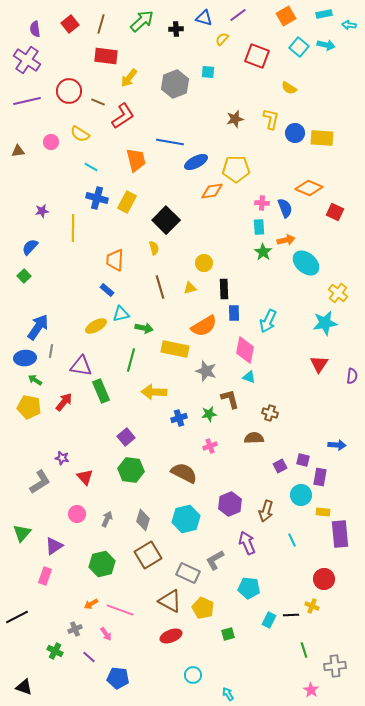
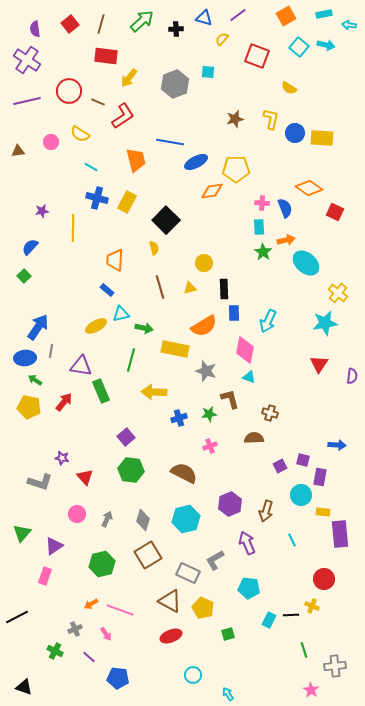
orange diamond at (309, 188): rotated 12 degrees clockwise
gray L-shape at (40, 482): rotated 50 degrees clockwise
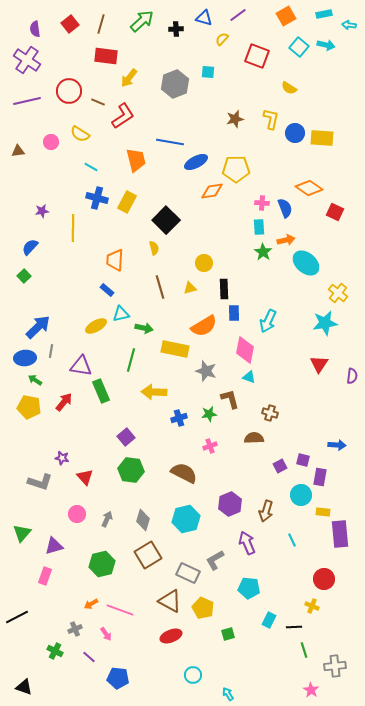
blue arrow at (38, 327): rotated 12 degrees clockwise
purple triangle at (54, 546): rotated 18 degrees clockwise
black line at (291, 615): moved 3 px right, 12 px down
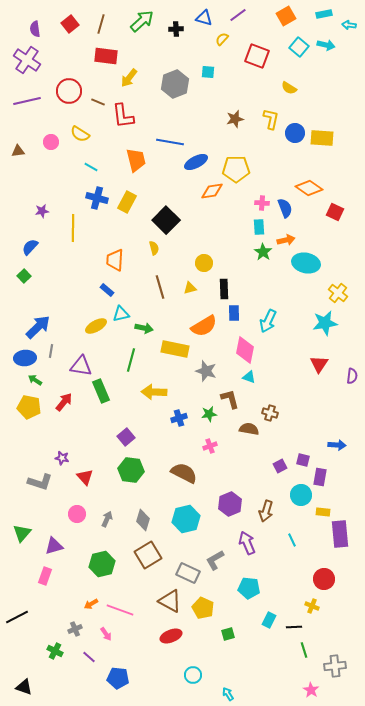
red L-shape at (123, 116): rotated 116 degrees clockwise
cyan ellipse at (306, 263): rotated 28 degrees counterclockwise
brown semicircle at (254, 438): moved 5 px left, 9 px up; rotated 12 degrees clockwise
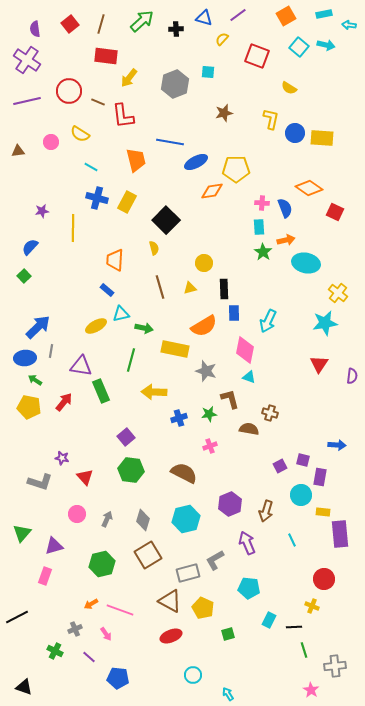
brown star at (235, 119): moved 11 px left, 6 px up
gray rectangle at (188, 573): rotated 40 degrees counterclockwise
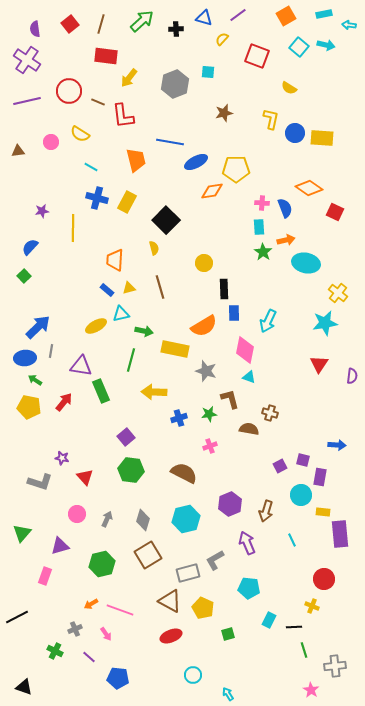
yellow triangle at (190, 288): moved 61 px left
green arrow at (144, 328): moved 3 px down
purple triangle at (54, 546): moved 6 px right
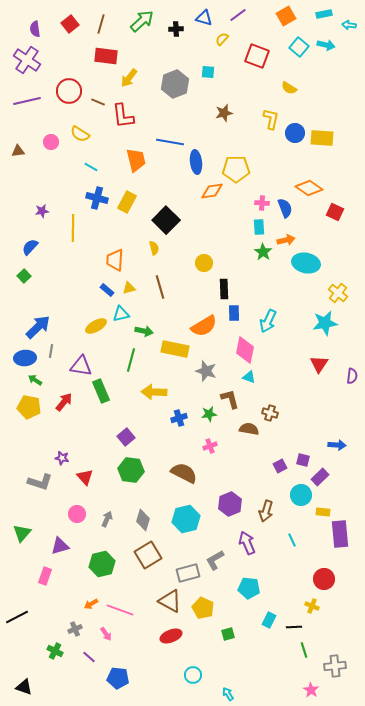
blue ellipse at (196, 162): rotated 70 degrees counterclockwise
purple rectangle at (320, 477): rotated 36 degrees clockwise
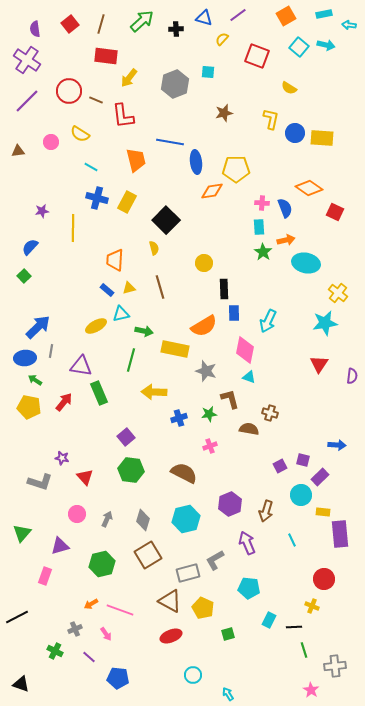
purple line at (27, 101): rotated 32 degrees counterclockwise
brown line at (98, 102): moved 2 px left, 2 px up
green rectangle at (101, 391): moved 2 px left, 2 px down
black triangle at (24, 687): moved 3 px left, 3 px up
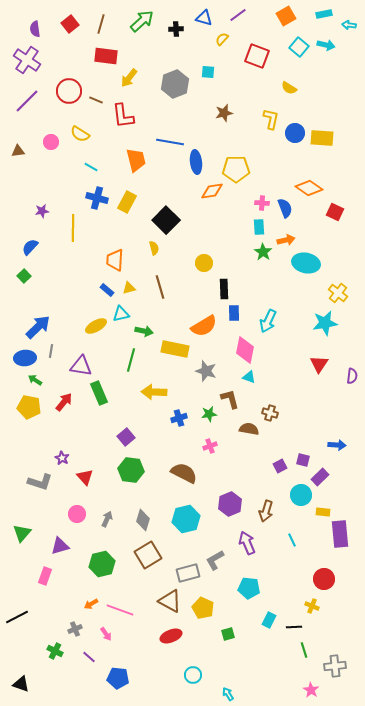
purple star at (62, 458): rotated 16 degrees clockwise
